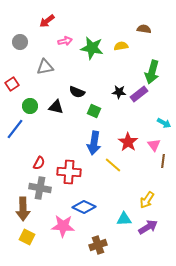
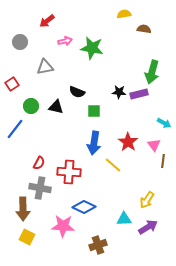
yellow semicircle: moved 3 px right, 32 px up
purple rectangle: rotated 24 degrees clockwise
green circle: moved 1 px right
green square: rotated 24 degrees counterclockwise
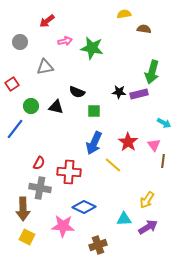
blue arrow: rotated 15 degrees clockwise
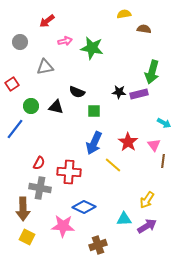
purple arrow: moved 1 px left, 1 px up
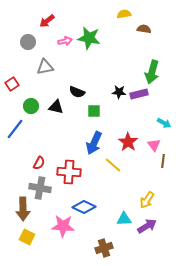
gray circle: moved 8 px right
green star: moved 3 px left, 10 px up
brown cross: moved 6 px right, 3 px down
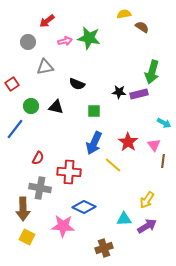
brown semicircle: moved 2 px left, 2 px up; rotated 24 degrees clockwise
black semicircle: moved 8 px up
red semicircle: moved 1 px left, 5 px up
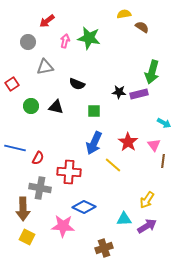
pink arrow: rotated 64 degrees counterclockwise
blue line: moved 19 px down; rotated 65 degrees clockwise
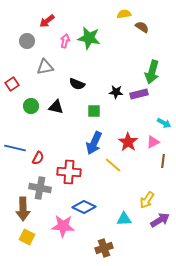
gray circle: moved 1 px left, 1 px up
black star: moved 3 px left
pink triangle: moved 1 px left, 3 px up; rotated 40 degrees clockwise
purple arrow: moved 13 px right, 6 px up
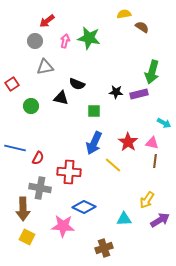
gray circle: moved 8 px right
black triangle: moved 5 px right, 9 px up
pink triangle: moved 1 px left, 1 px down; rotated 40 degrees clockwise
brown line: moved 8 px left
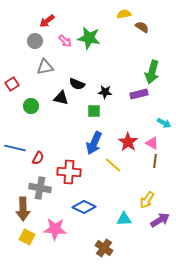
pink arrow: rotated 120 degrees clockwise
black star: moved 11 px left
pink triangle: rotated 16 degrees clockwise
pink star: moved 8 px left, 3 px down
brown cross: rotated 36 degrees counterclockwise
